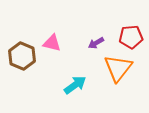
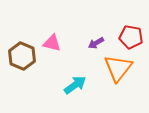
red pentagon: rotated 15 degrees clockwise
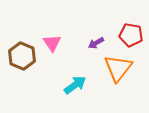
red pentagon: moved 2 px up
pink triangle: rotated 42 degrees clockwise
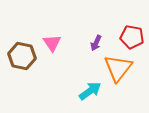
red pentagon: moved 1 px right, 2 px down
purple arrow: rotated 35 degrees counterclockwise
brown hexagon: rotated 12 degrees counterclockwise
cyan arrow: moved 15 px right, 6 px down
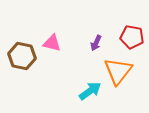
pink triangle: rotated 42 degrees counterclockwise
orange triangle: moved 3 px down
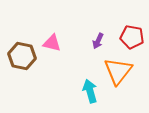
purple arrow: moved 2 px right, 2 px up
cyan arrow: rotated 70 degrees counterclockwise
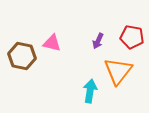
cyan arrow: rotated 25 degrees clockwise
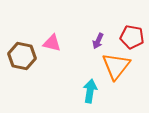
orange triangle: moved 2 px left, 5 px up
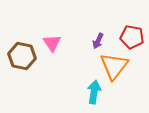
pink triangle: rotated 42 degrees clockwise
orange triangle: moved 2 px left
cyan arrow: moved 4 px right, 1 px down
